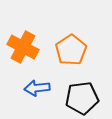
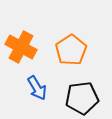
orange cross: moved 2 px left
blue arrow: rotated 115 degrees counterclockwise
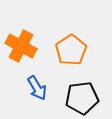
orange cross: moved 1 px up
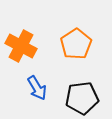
orange pentagon: moved 5 px right, 6 px up
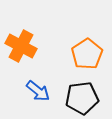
orange pentagon: moved 11 px right, 10 px down
blue arrow: moved 1 px right, 3 px down; rotated 20 degrees counterclockwise
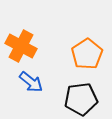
blue arrow: moved 7 px left, 9 px up
black pentagon: moved 1 px left, 1 px down
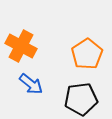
blue arrow: moved 2 px down
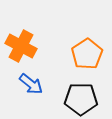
black pentagon: rotated 8 degrees clockwise
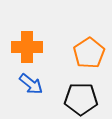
orange cross: moved 6 px right, 1 px down; rotated 28 degrees counterclockwise
orange pentagon: moved 2 px right, 1 px up
